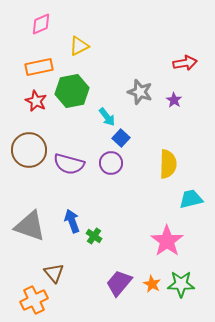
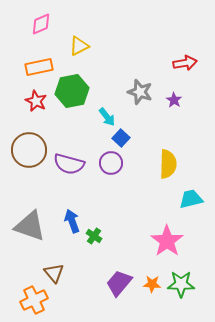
orange star: rotated 24 degrees counterclockwise
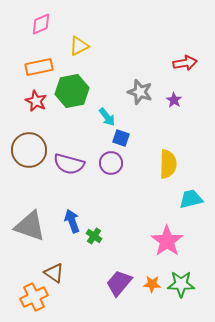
blue square: rotated 24 degrees counterclockwise
brown triangle: rotated 15 degrees counterclockwise
orange cross: moved 3 px up
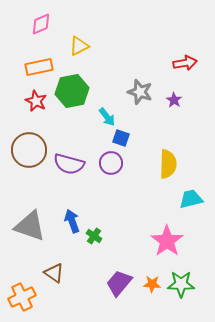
orange cross: moved 12 px left
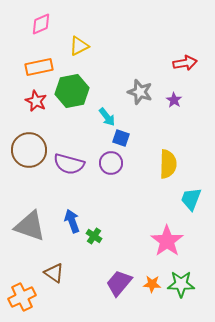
cyan trapezoid: rotated 55 degrees counterclockwise
